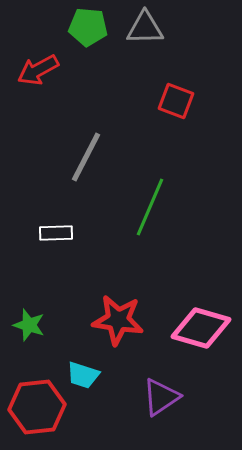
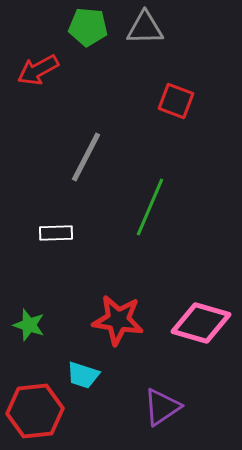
pink diamond: moved 5 px up
purple triangle: moved 1 px right, 10 px down
red hexagon: moved 2 px left, 4 px down
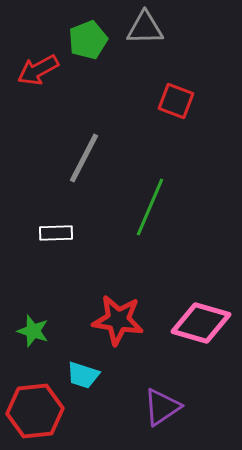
green pentagon: moved 13 px down; rotated 27 degrees counterclockwise
gray line: moved 2 px left, 1 px down
green star: moved 4 px right, 6 px down
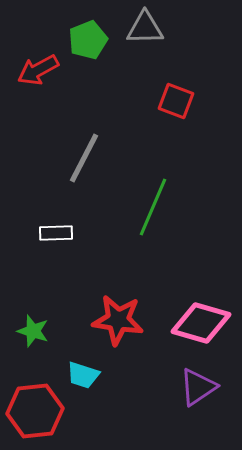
green line: moved 3 px right
purple triangle: moved 36 px right, 20 px up
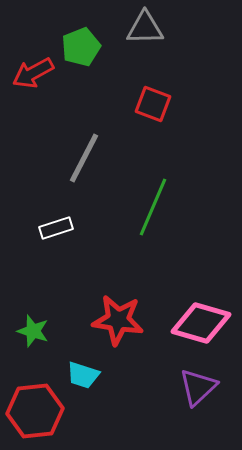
green pentagon: moved 7 px left, 7 px down
red arrow: moved 5 px left, 3 px down
red square: moved 23 px left, 3 px down
white rectangle: moved 5 px up; rotated 16 degrees counterclockwise
purple triangle: rotated 9 degrees counterclockwise
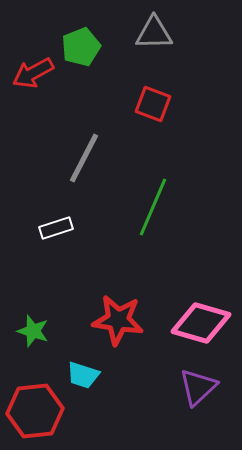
gray triangle: moved 9 px right, 5 px down
